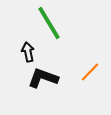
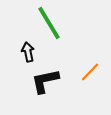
black L-shape: moved 2 px right, 3 px down; rotated 32 degrees counterclockwise
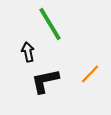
green line: moved 1 px right, 1 px down
orange line: moved 2 px down
